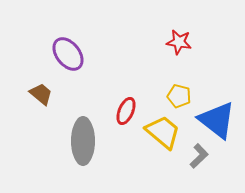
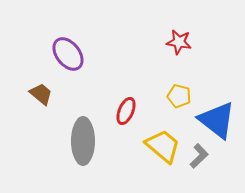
yellow trapezoid: moved 14 px down
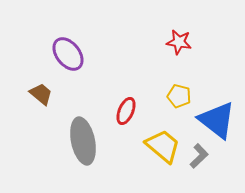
gray ellipse: rotated 12 degrees counterclockwise
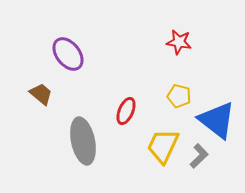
yellow trapezoid: rotated 105 degrees counterclockwise
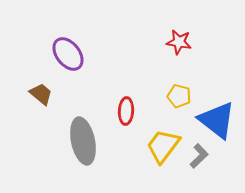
red ellipse: rotated 20 degrees counterclockwise
yellow trapezoid: rotated 12 degrees clockwise
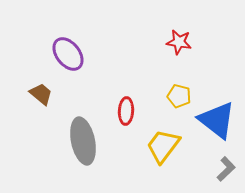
gray L-shape: moved 27 px right, 13 px down
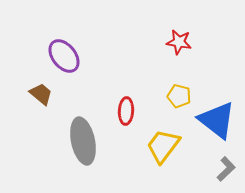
purple ellipse: moved 4 px left, 2 px down
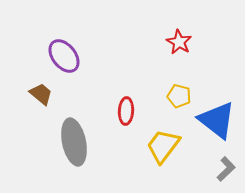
red star: rotated 20 degrees clockwise
gray ellipse: moved 9 px left, 1 px down
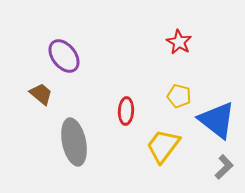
gray L-shape: moved 2 px left, 2 px up
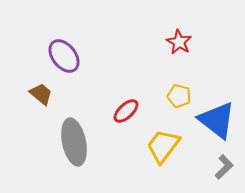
red ellipse: rotated 44 degrees clockwise
